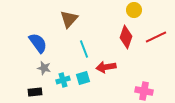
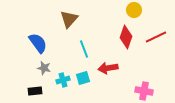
red arrow: moved 2 px right, 1 px down
black rectangle: moved 1 px up
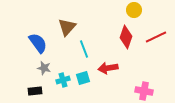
brown triangle: moved 2 px left, 8 px down
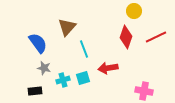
yellow circle: moved 1 px down
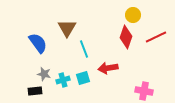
yellow circle: moved 1 px left, 4 px down
brown triangle: moved 1 px down; rotated 12 degrees counterclockwise
gray star: moved 6 px down
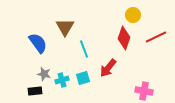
brown triangle: moved 2 px left, 1 px up
red diamond: moved 2 px left, 1 px down
red arrow: rotated 42 degrees counterclockwise
cyan cross: moved 1 px left
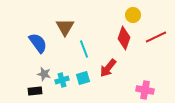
pink cross: moved 1 px right, 1 px up
